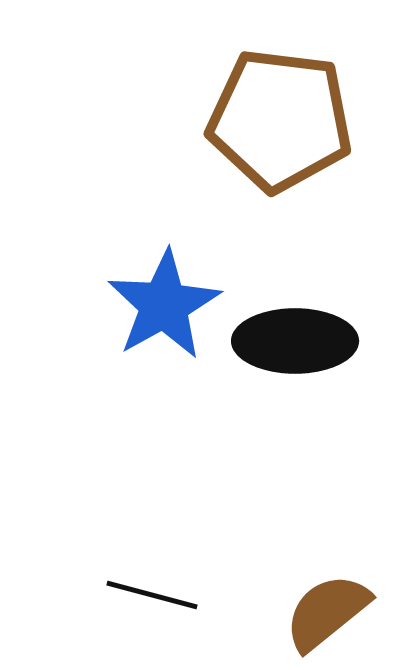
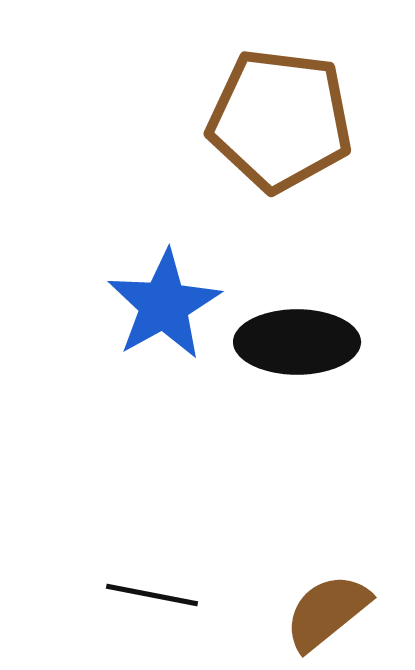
black ellipse: moved 2 px right, 1 px down
black line: rotated 4 degrees counterclockwise
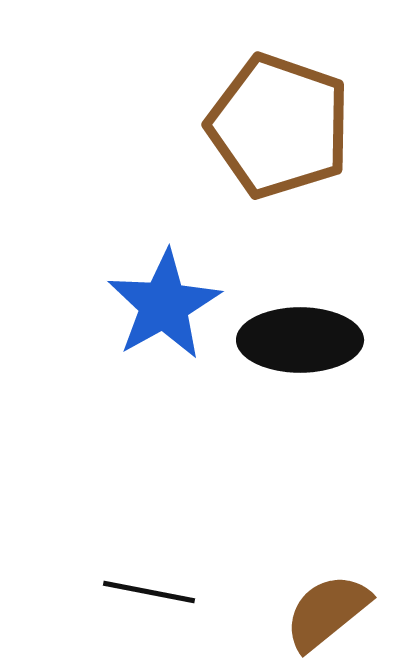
brown pentagon: moved 1 px left, 6 px down; rotated 12 degrees clockwise
black ellipse: moved 3 px right, 2 px up
black line: moved 3 px left, 3 px up
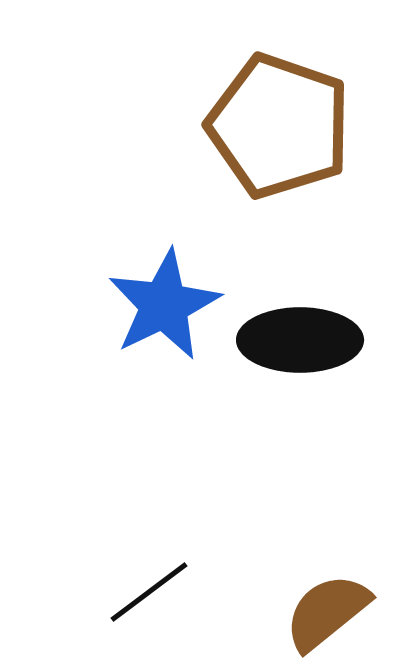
blue star: rotated 3 degrees clockwise
black line: rotated 48 degrees counterclockwise
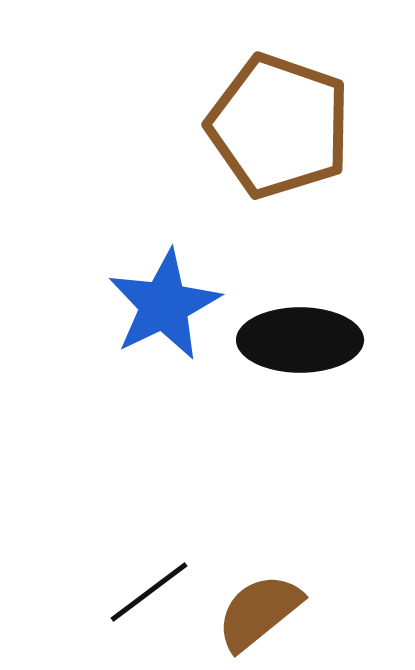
brown semicircle: moved 68 px left
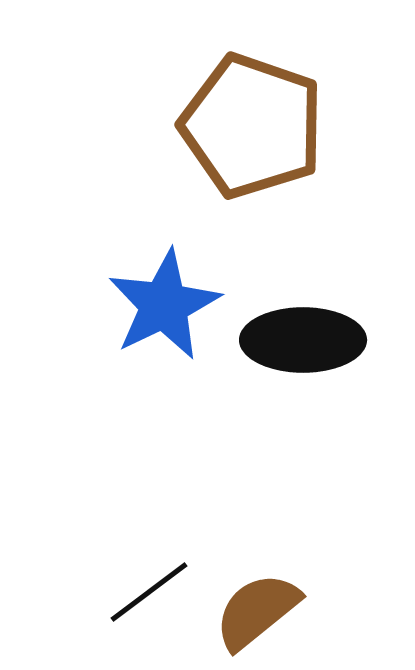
brown pentagon: moved 27 px left
black ellipse: moved 3 px right
brown semicircle: moved 2 px left, 1 px up
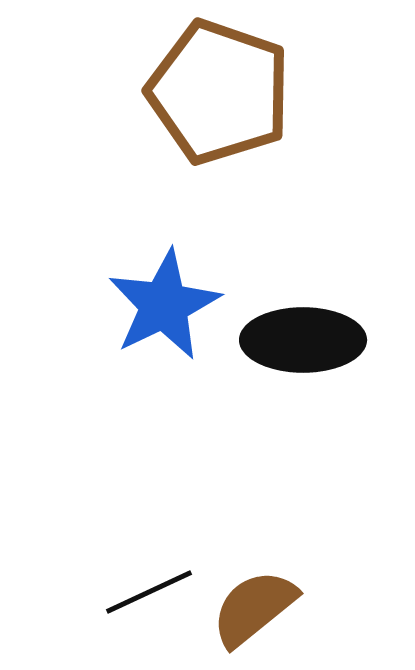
brown pentagon: moved 33 px left, 34 px up
black line: rotated 12 degrees clockwise
brown semicircle: moved 3 px left, 3 px up
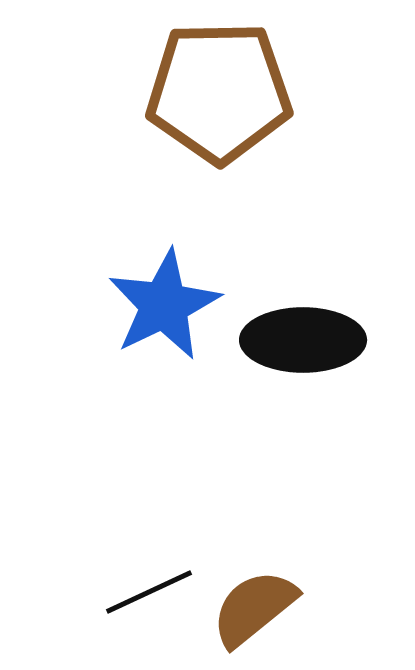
brown pentagon: rotated 20 degrees counterclockwise
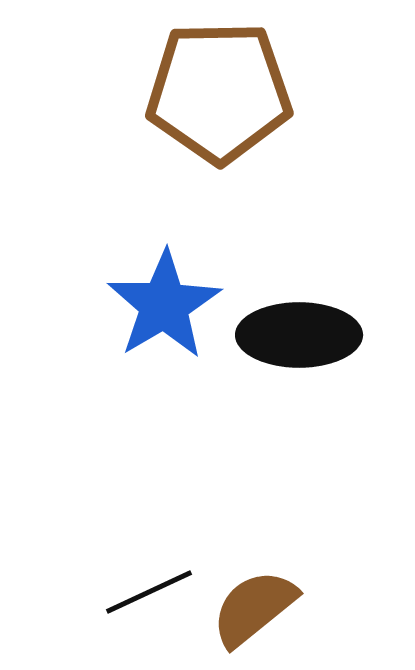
blue star: rotated 5 degrees counterclockwise
black ellipse: moved 4 px left, 5 px up
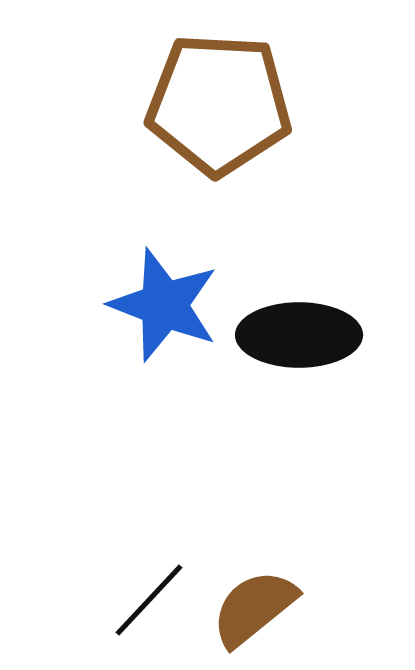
brown pentagon: moved 12 px down; rotated 4 degrees clockwise
blue star: rotated 20 degrees counterclockwise
black line: moved 8 px down; rotated 22 degrees counterclockwise
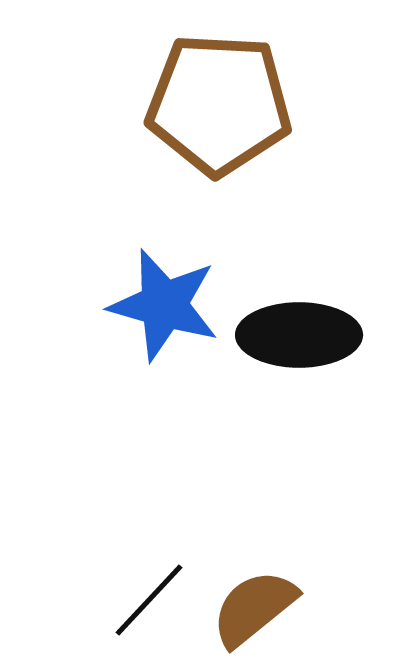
blue star: rotated 5 degrees counterclockwise
